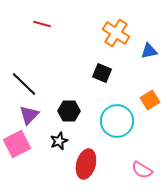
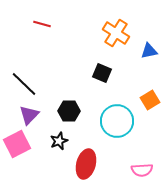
pink semicircle: rotated 35 degrees counterclockwise
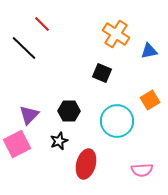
red line: rotated 30 degrees clockwise
orange cross: moved 1 px down
black line: moved 36 px up
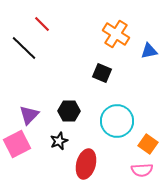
orange square: moved 2 px left, 44 px down; rotated 24 degrees counterclockwise
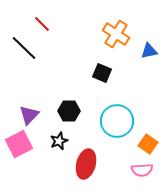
pink square: moved 2 px right
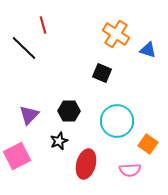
red line: moved 1 px right, 1 px down; rotated 30 degrees clockwise
blue triangle: moved 1 px left, 1 px up; rotated 30 degrees clockwise
pink square: moved 2 px left, 12 px down
pink semicircle: moved 12 px left
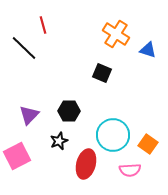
cyan circle: moved 4 px left, 14 px down
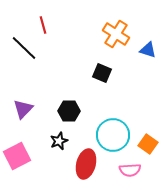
purple triangle: moved 6 px left, 6 px up
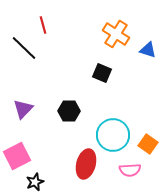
black star: moved 24 px left, 41 px down
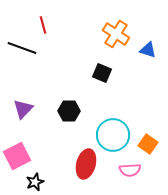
black line: moved 2 px left; rotated 24 degrees counterclockwise
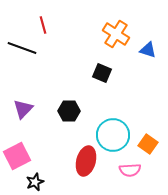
red ellipse: moved 3 px up
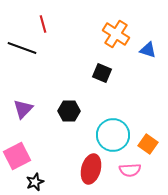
red line: moved 1 px up
red ellipse: moved 5 px right, 8 px down
